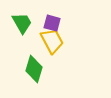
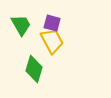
green trapezoid: moved 1 px left, 2 px down
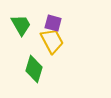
purple square: moved 1 px right
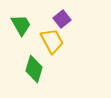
purple square: moved 9 px right, 4 px up; rotated 36 degrees clockwise
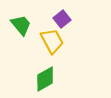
green trapezoid: rotated 10 degrees counterclockwise
green diamond: moved 11 px right, 10 px down; rotated 44 degrees clockwise
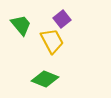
green diamond: rotated 52 degrees clockwise
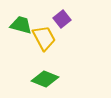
green trapezoid: rotated 35 degrees counterclockwise
yellow trapezoid: moved 8 px left, 3 px up
